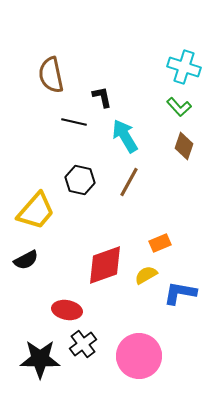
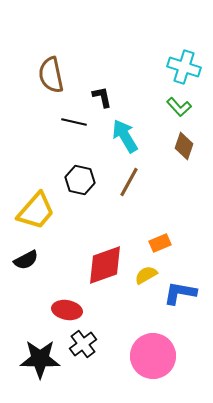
pink circle: moved 14 px right
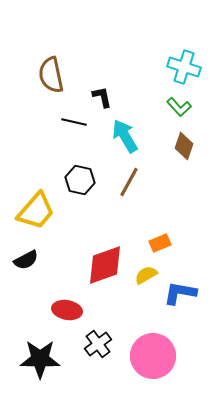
black cross: moved 15 px right
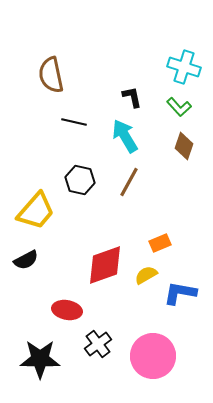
black L-shape: moved 30 px right
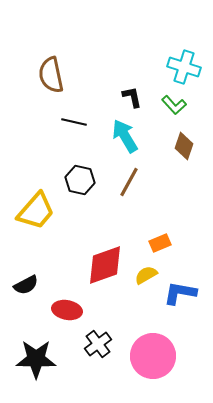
green L-shape: moved 5 px left, 2 px up
black semicircle: moved 25 px down
black star: moved 4 px left
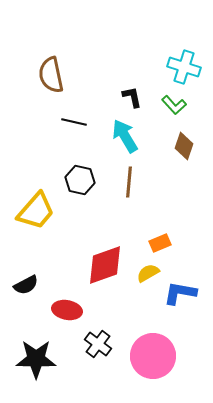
brown line: rotated 24 degrees counterclockwise
yellow semicircle: moved 2 px right, 2 px up
black cross: rotated 16 degrees counterclockwise
